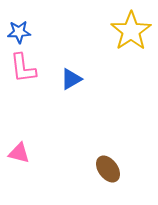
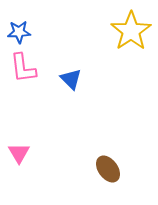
blue triangle: rotated 45 degrees counterclockwise
pink triangle: rotated 45 degrees clockwise
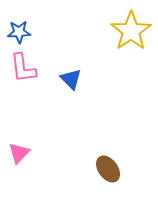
pink triangle: rotated 15 degrees clockwise
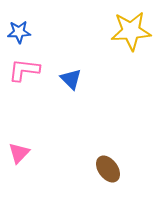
yellow star: rotated 30 degrees clockwise
pink L-shape: moved 1 px right, 2 px down; rotated 104 degrees clockwise
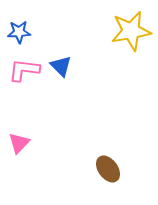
yellow star: rotated 6 degrees counterclockwise
blue triangle: moved 10 px left, 13 px up
pink triangle: moved 10 px up
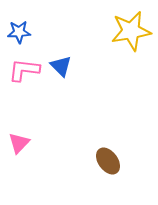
brown ellipse: moved 8 px up
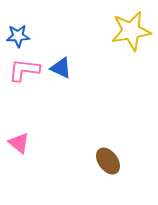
blue star: moved 1 px left, 4 px down
blue triangle: moved 2 px down; rotated 20 degrees counterclockwise
pink triangle: rotated 35 degrees counterclockwise
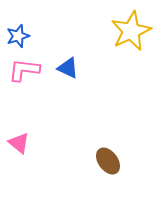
yellow star: rotated 15 degrees counterclockwise
blue star: rotated 15 degrees counterclockwise
blue triangle: moved 7 px right
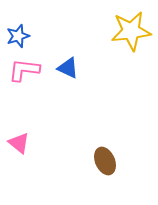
yellow star: rotated 18 degrees clockwise
brown ellipse: moved 3 px left; rotated 12 degrees clockwise
